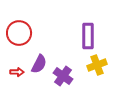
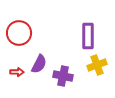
purple cross: rotated 24 degrees counterclockwise
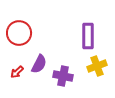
yellow cross: moved 1 px down
red arrow: rotated 136 degrees clockwise
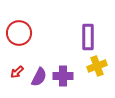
purple rectangle: moved 1 px down
purple semicircle: moved 13 px down
purple cross: rotated 12 degrees counterclockwise
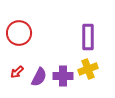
yellow cross: moved 9 px left, 3 px down
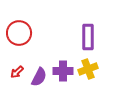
purple cross: moved 5 px up
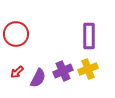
red circle: moved 3 px left, 1 px down
purple rectangle: moved 1 px right, 1 px up
purple cross: rotated 24 degrees counterclockwise
purple semicircle: moved 1 px left, 1 px down
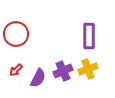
red arrow: moved 1 px left, 2 px up
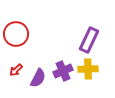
purple rectangle: moved 4 px down; rotated 25 degrees clockwise
yellow cross: rotated 18 degrees clockwise
